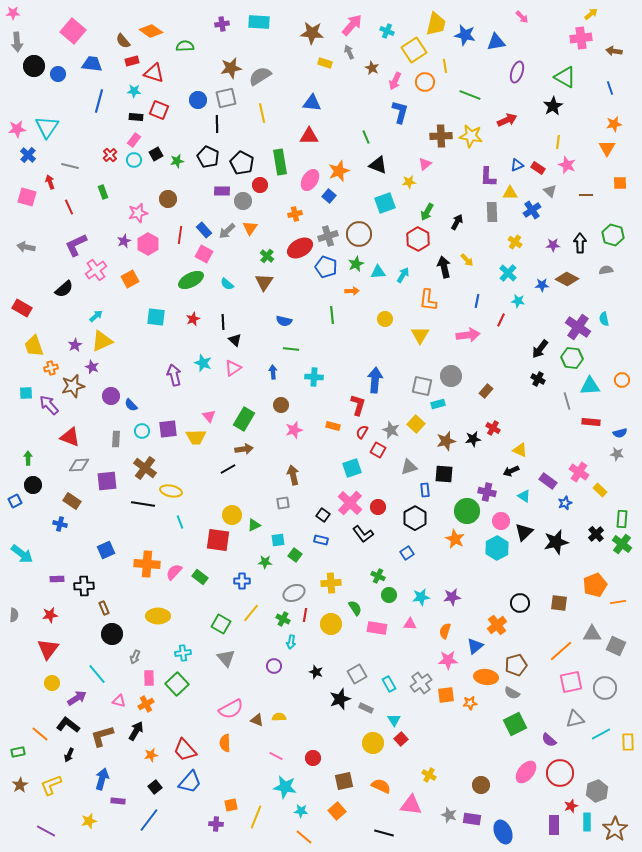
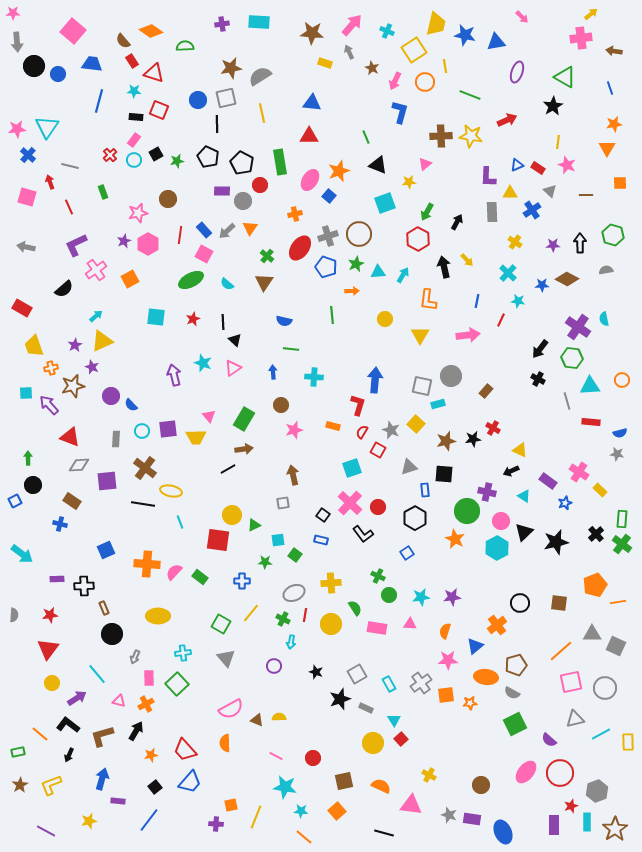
red rectangle at (132, 61): rotated 72 degrees clockwise
red ellipse at (300, 248): rotated 25 degrees counterclockwise
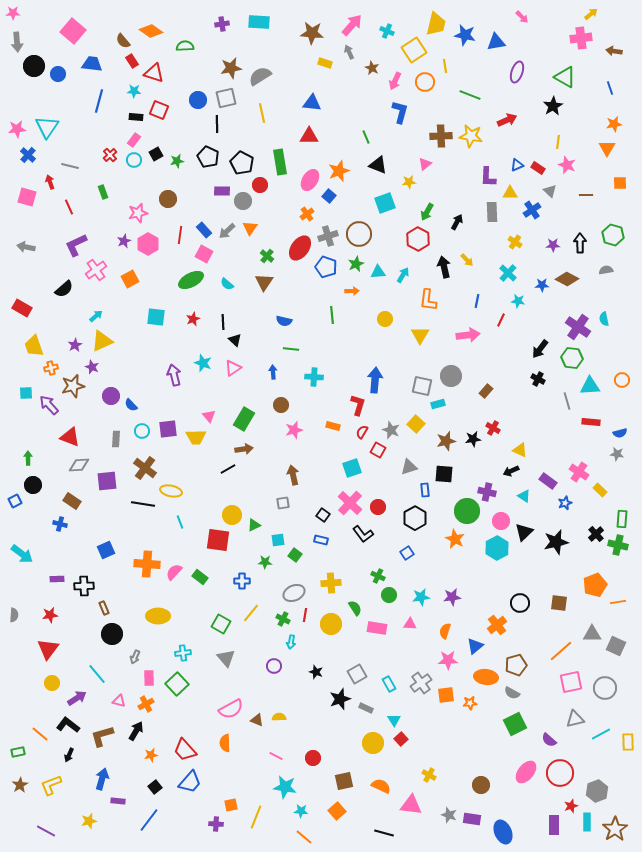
orange cross at (295, 214): moved 12 px right; rotated 24 degrees counterclockwise
green cross at (622, 544): moved 4 px left, 1 px down; rotated 24 degrees counterclockwise
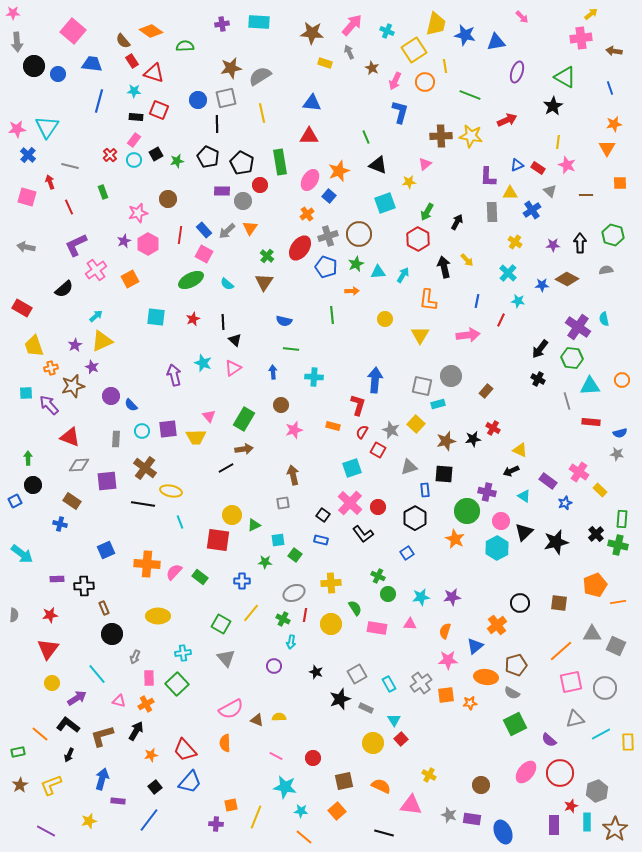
black line at (228, 469): moved 2 px left, 1 px up
green circle at (389, 595): moved 1 px left, 1 px up
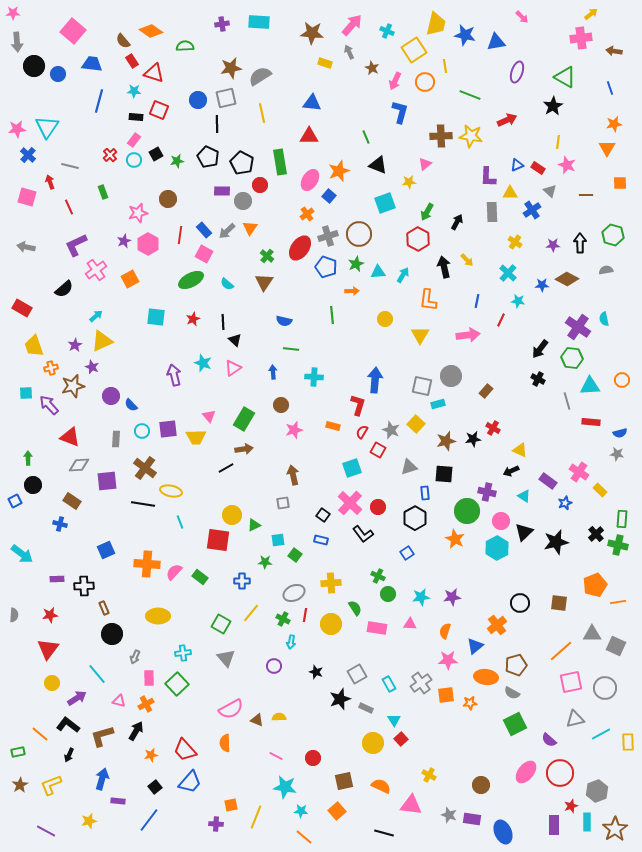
blue rectangle at (425, 490): moved 3 px down
